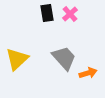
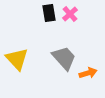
black rectangle: moved 2 px right
yellow triangle: rotated 30 degrees counterclockwise
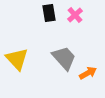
pink cross: moved 5 px right, 1 px down
orange arrow: rotated 12 degrees counterclockwise
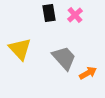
yellow triangle: moved 3 px right, 10 px up
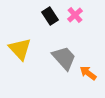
black rectangle: moved 1 px right, 3 px down; rotated 24 degrees counterclockwise
orange arrow: rotated 114 degrees counterclockwise
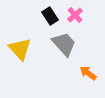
gray trapezoid: moved 14 px up
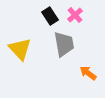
gray trapezoid: rotated 32 degrees clockwise
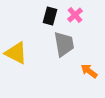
black rectangle: rotated 48 degrees clockwise
yellow triangle: moved 4 px left, 4 px down; rotated 20 degrees counterclockwise
orange arrow: moved 1 px right, 2 px up
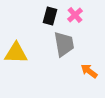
yellow triangle: rotated 25 degrees counterclockwise
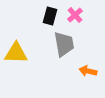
orange arrow: moved 1 px left; rotated 24 degrees counterclockwise
